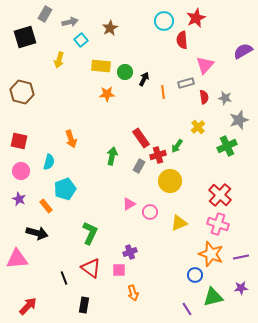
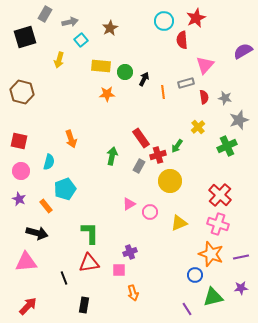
green L-shape at (90, 233): rotated 25 degrees counterclockwise
pink triangle at (17, 259): moved 9 px right, 3 px down
red triangle at (91, 268): moved 2 px left, 5 px up; rotated 45 degrees counterclockwise
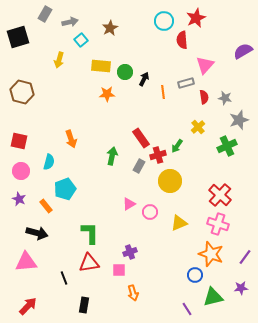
black square at (25, 37): moved 7 px left
purple line at (241, 257): moved 4 px right; rotated 42 degrees counterclockwise
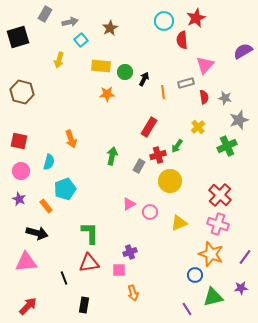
red rectangle at (141, 138): moved 8 px right, 11 px up; rotated 66 degrees clockwise
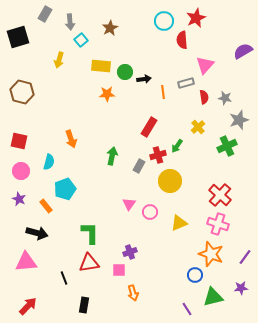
gray arrow at (70, 22): rotated 98 degrees clockwise
black arrow at (144, 79): rotated 56 degrees clockwise
pink triangle at (129, 204): rotated 24 degrees counterclockwise
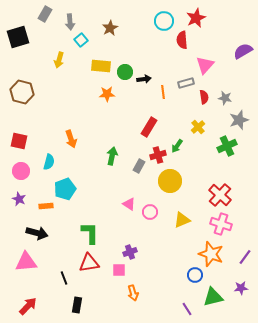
pink triangle at (129, 204): rotated 32 degrees counterclockwise
orange rectangle at (46, 206): rotated 56 degrees counterclockwise
yellow triangle at (179, 223): moved 3 px right, 3 px up
pink cross at (218, 224): moved 3 px right
black rectangle at (84, 305): moved 7 px left
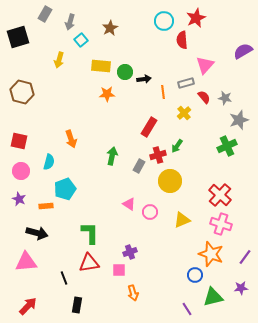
gray arrow at (70, 22): rotated 21 degrees clockwise
red semicircle at (204, 97): rotated 32 degrees counterclockwise
yellow cross at (198, 127): moved 14 px left, 14 px up
